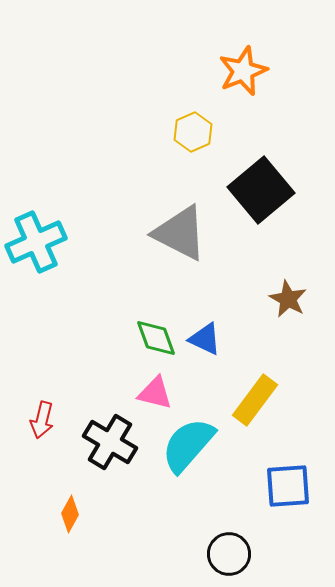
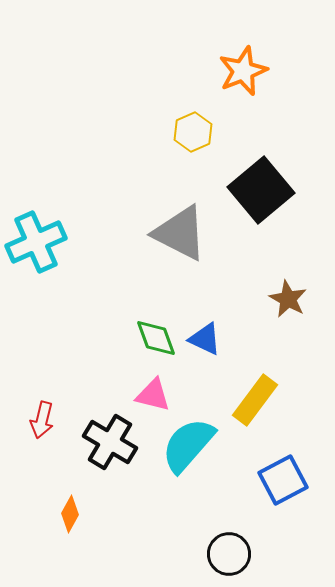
pink triangle: moved 2 px left, 2 px down
blue square: moved 5 px left, 6 px up; rotated 24 degrees counterclockwise
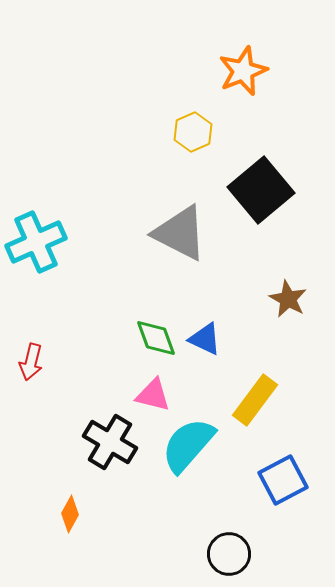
red arrow: moved 11 px left, 58 px up
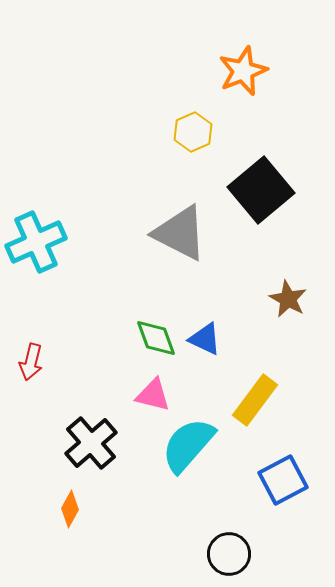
black cross: moved 19 px left, 1 px down; rotated 18 degrees clockwise
orange diamond: moved 5 px up
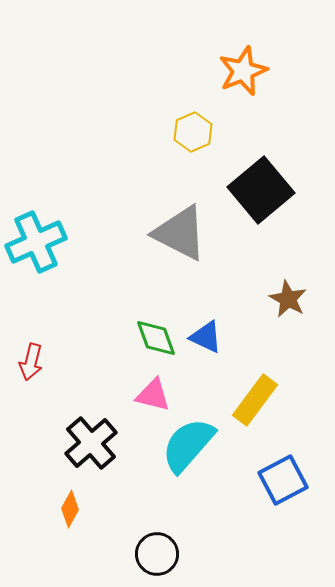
blue triangle: moved 1 px right, 2 px up
black circle: moved 72 px left
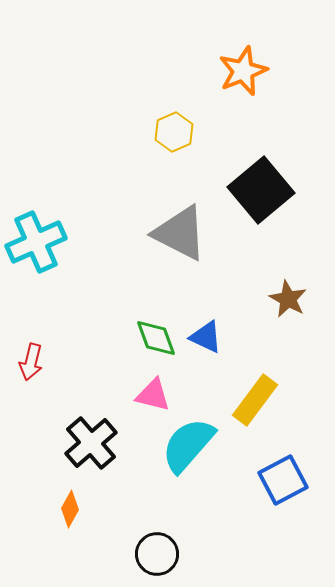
yellow hexagon: moved 19 px left
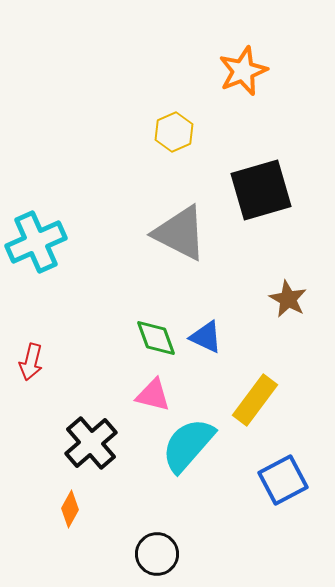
black square: rotated 24 degrees clockwise
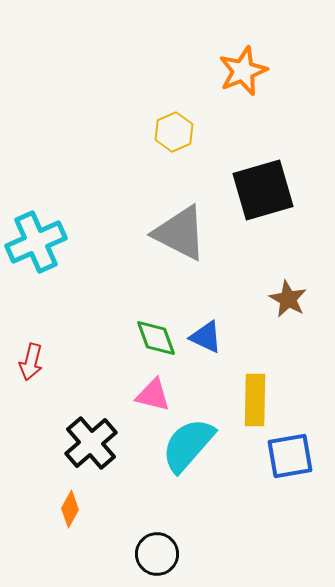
black square: moved 2 px right
yellow rectangle: rotated 36 degrees counterclockwise
blue square: moved 7 px right, 24 px up; rotated 18 degrees clockwise
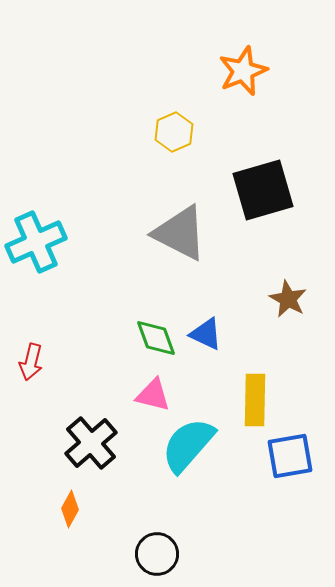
blue triangle: moved 3 px up
